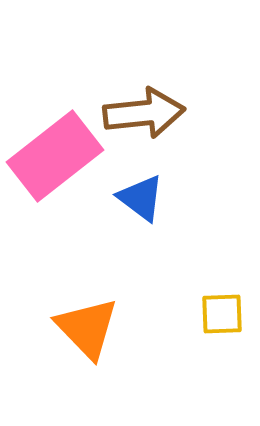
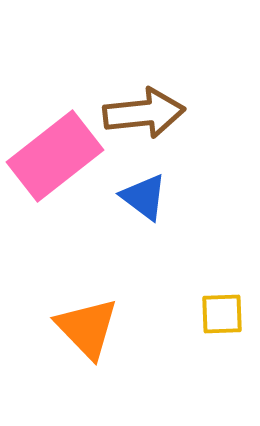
blue triangle: moved 3 px right, 1 px up
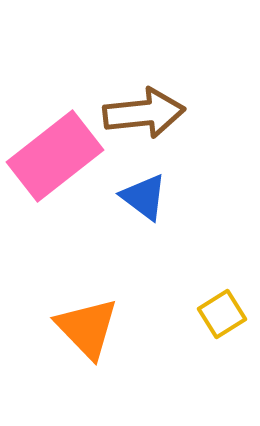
yellow square: rotated 30 degrees counterclockwise
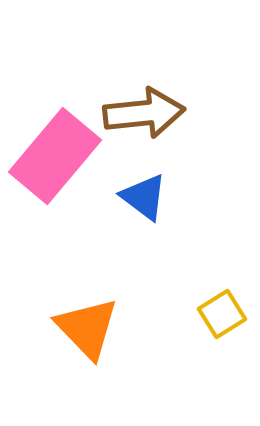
pink rectangle: rotated 12 degrees counterclockwise
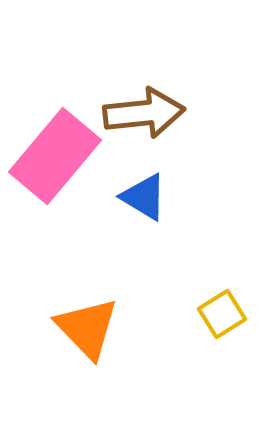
blue triangle: rotated 6 degrees counterclockwise
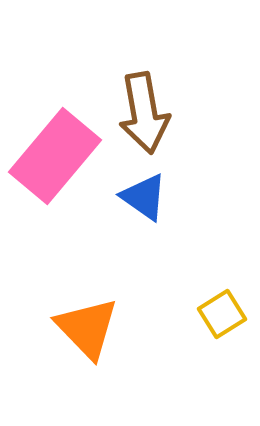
brown arrow: rotated 86 degrees clockwise
blue triangle: rotated 4 degrees clockwise
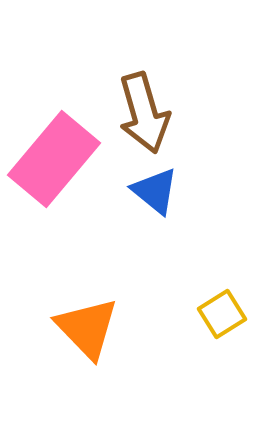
brown arrow: rotated 6 degrees counterclockwise
pink rectangle: moved 1 px left, 3 px down
blue triangle: moved 11 px right, 6 px up; rotated 4 degrees clockwise
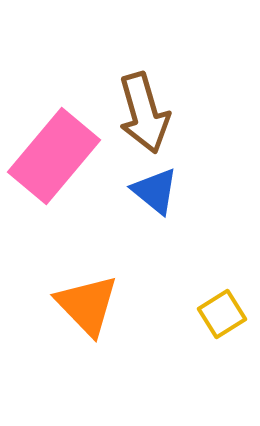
pink rectangle: moved 3 px up
orange triangle: moved 23 px up
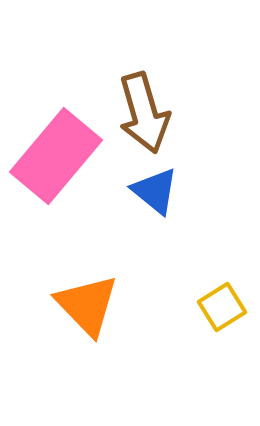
pink rectangle: moved 2 px right
yellow square: moved 7 px up
